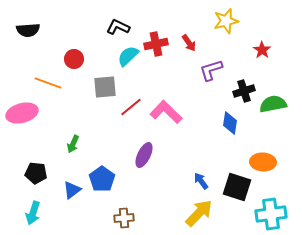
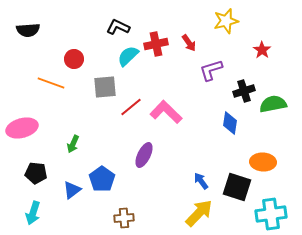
orange line: moved 3 px right
pink ellipse: moved 15 px down
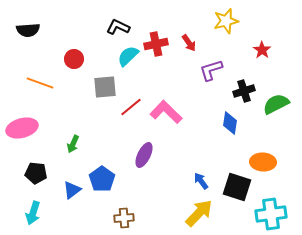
orange line: moved 11 px left
green semicircle: moved 3 px right; rotated 16 degrees counterclockwise
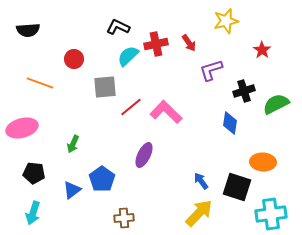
black pentagon: moved 2 px left
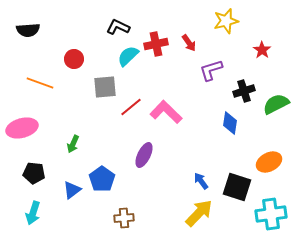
orange ellipse: moved 6 px right; rotated 30 degrees counterclockwise
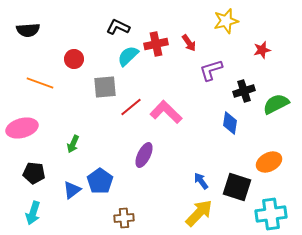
red star: rotated 24 degrees clockwise
blue pentagon: moved 2 px left, 2 px down
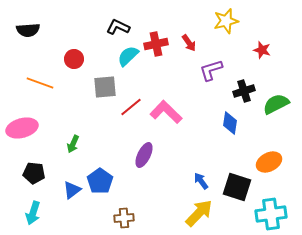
red star: rotated 30 degrees clockwise
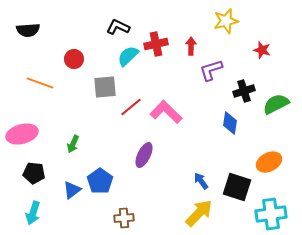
red arrow: moved 2 px right, 3 px down; rotated 144 degrees counterclockwise
pink ellipse: moved 6 px down
